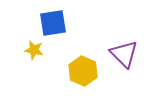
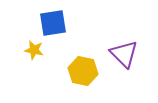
yellow hexagon: rotated 12 degrees counterclockwise
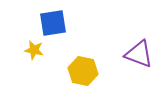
purple triangle: moved 15 px right; rotated 24 degrees counterclockwise
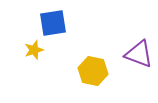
yellow star: rotated 30 degrees counterclockwise
yellow hexagon: moved 10 px right
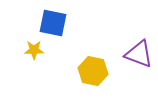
blue square: rotated 20 degrees clockwise
yellow star: rotated 18 degrees clockwise
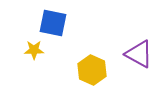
purple triangle: rotated 8 degrees clockwise
yellow hexagon: moved 1 px left, 1 px up; rotated 12 degrees clockwise
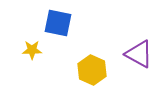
blue square: moved 5 px right
yellow star: moved 2 px left
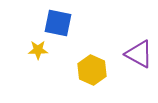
yellow star: moved 6 px right
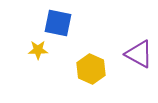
yellow hexagon: moved 1 px left, 1 px up
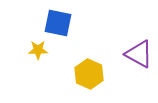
yellow hexagon: moved 2 px left, 5 px down
